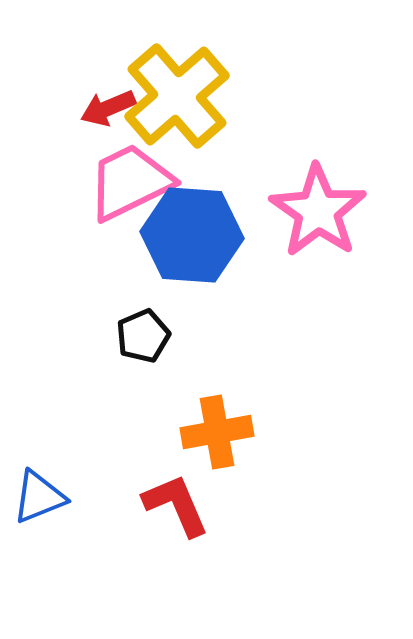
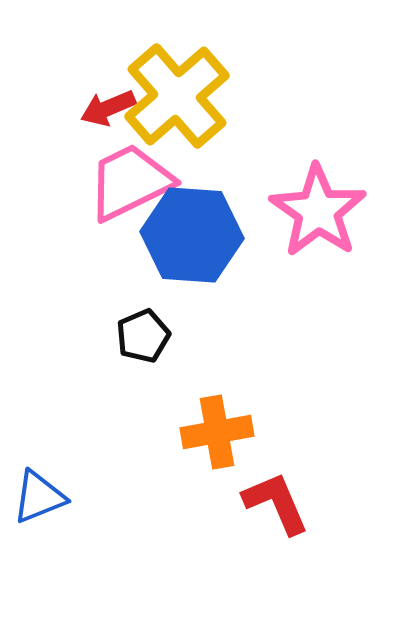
red L-shape: moved 100 px right, 2 px up
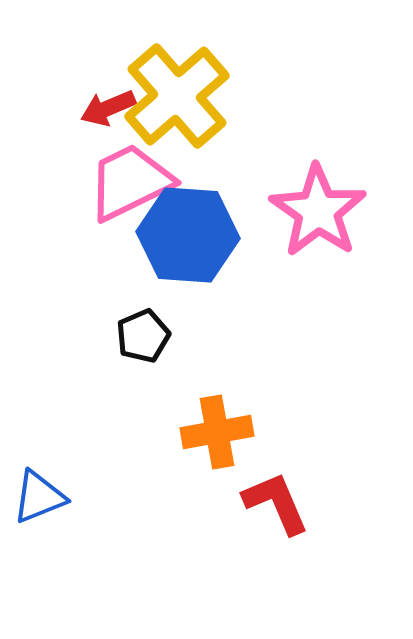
blue hexagon: moved 4 px left
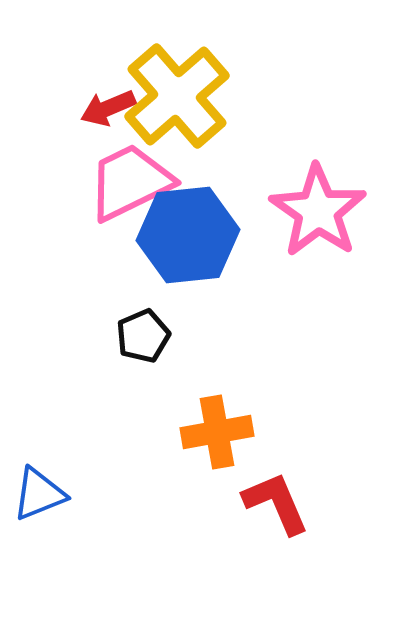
blue hexagon: rotated 10 degrees counterclockwise
blue triangle: moved 3 px up
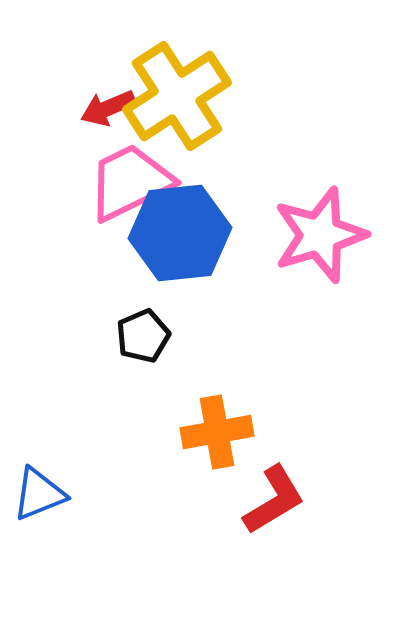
yellow cross: rotated 8 degrees clockwise
pink star: moved 2 px right, 24 px down; rotated 20 degrees clockwise
blue hexagon: moved 8 px left, 2 px up
red L-shape: moved 2 px left, 3 px up; rotated 82 degrees clockwise
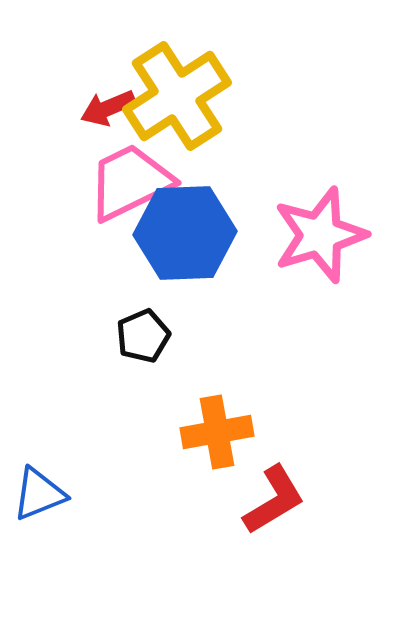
blue hexagon: moved 5 px right; rotated 4 degrees clockwise
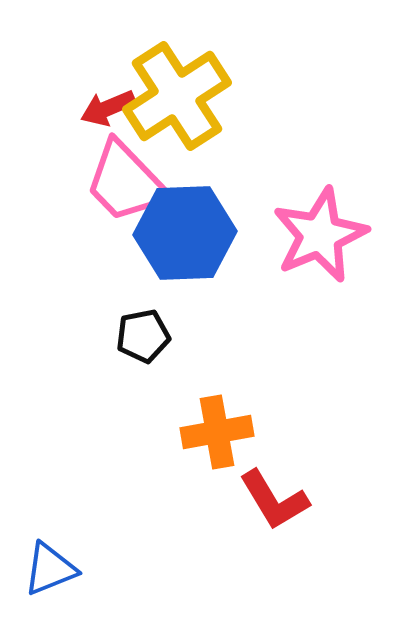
pink trapezoid: moved 4 px left; rotated 108 degrees counterclockwise
pink star: rotated 6 degrees counterclockwise
black pentagon: rotated 12 degrees clockwise
blue triangle: moved 11 px right, 75 px down
red L-shape: rotated 90 degrees clockwise
